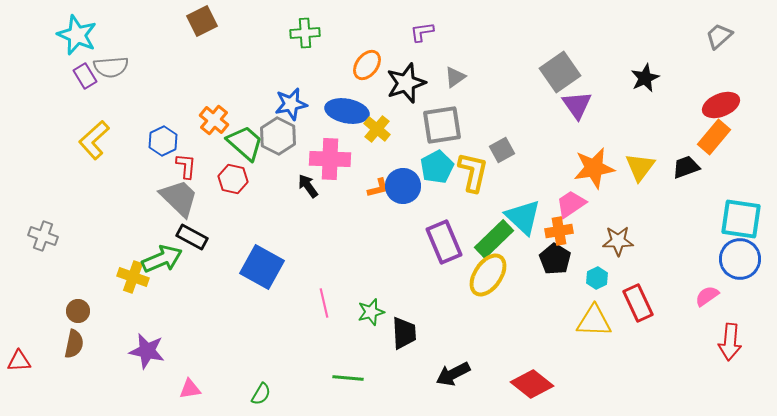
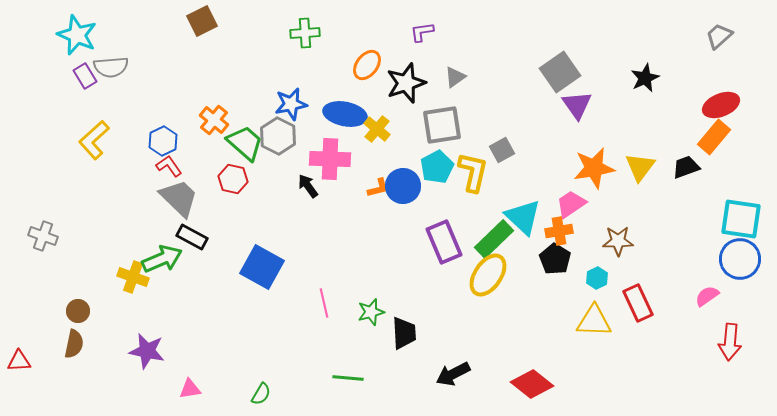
blue ellipse at (347, 111): moved 2 px left, 3 px down
red L-shape at (186, 166): moved 17 px left; rotated 40 degrees counterclockwise
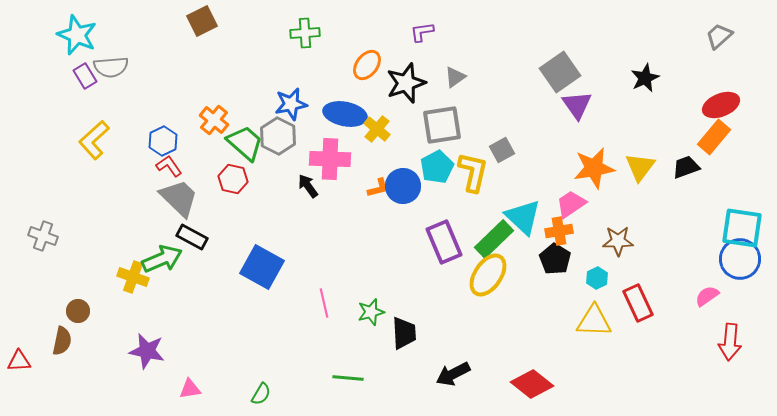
cyan square at (741, 219): moved 1 px right, 9 px down
brown semicircle at (74, 344): moved 12 px left, 3 px up
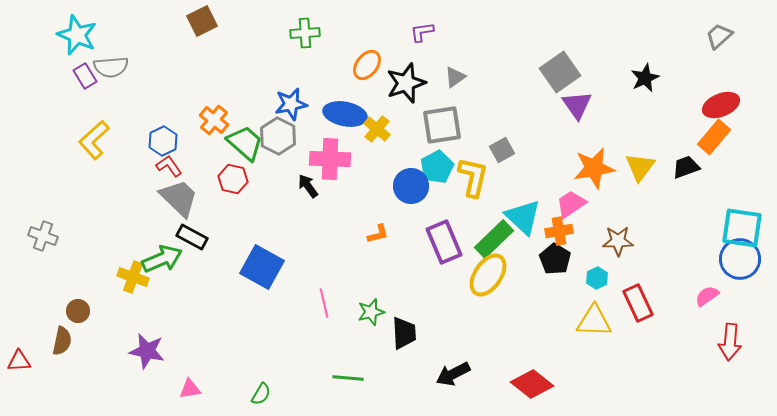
yellow L-shape at (473, 172): moved 5 px down
blue circle at (403, 186): moved 8 px right
orange L-shape at (378, 188): moved 46 px down
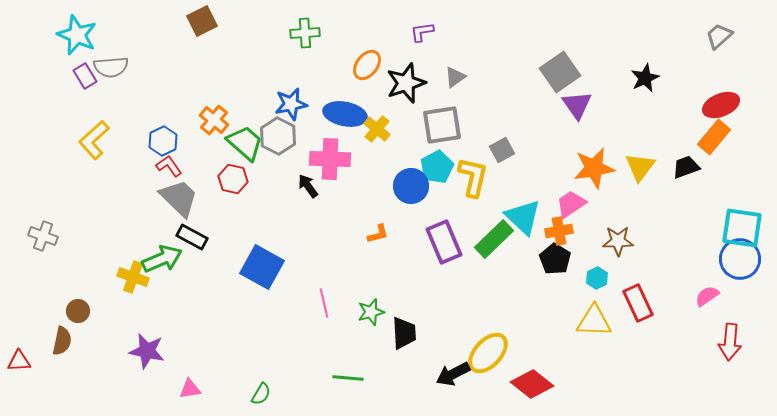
yellow ellipse at (488, 275): moved 78 px down; rotated 9 degrees clockwise
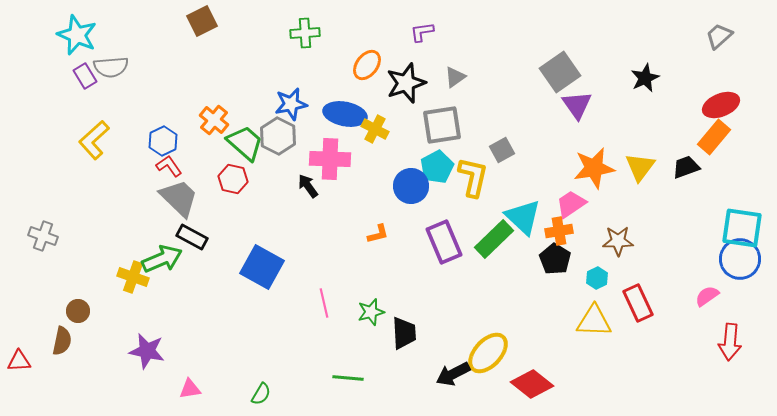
yellow cross at (377, 129): moved 2 px left; rotated 12 degrees counterclockwise
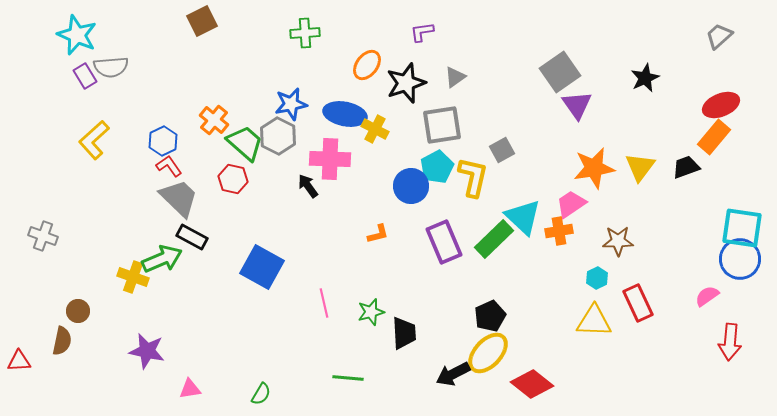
black pentagon at (555, 259): moved 65 px left, 57 px down; rotated 16 degrees clockwise
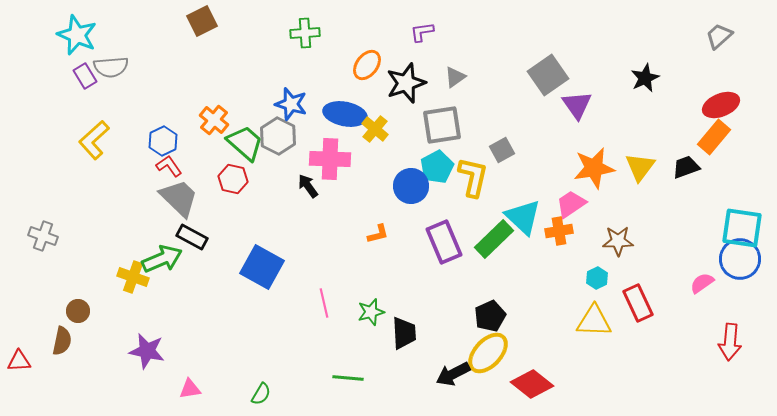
gray square at (560, 72): moved 12 px left, 3 px down
blue star at (291, 104): rotated 28 degrees clockwise
yellow cross at (375, 129): rotated 12 degrees clockwise
pink semicircle at (707, 296): moved 5 px left, 13 px up
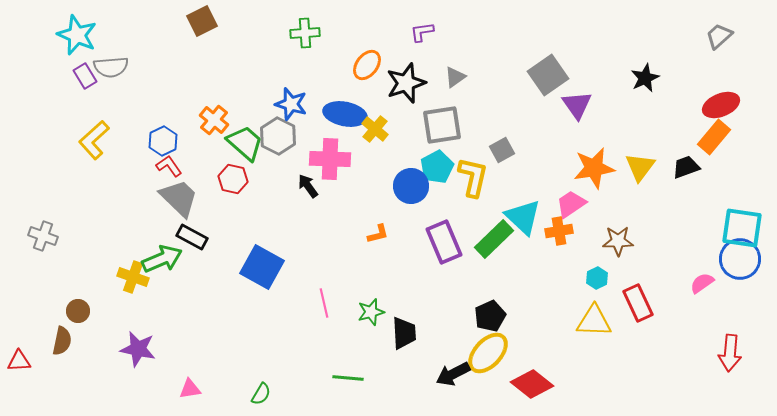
red arrow at (730, 342): moved 11 px down
purple star at (147, 351): moved 9 px left, 2 px up
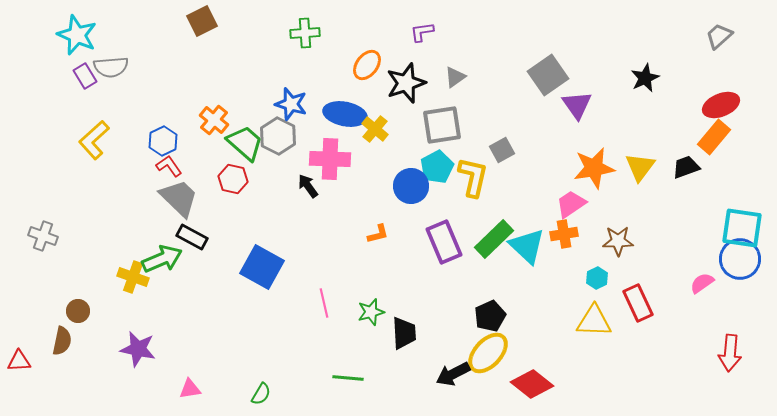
cyan triangle at (523, 217): moved 4 px right, 29 px down
orange cross at (559, 231): moved 5 px right, 3 px down
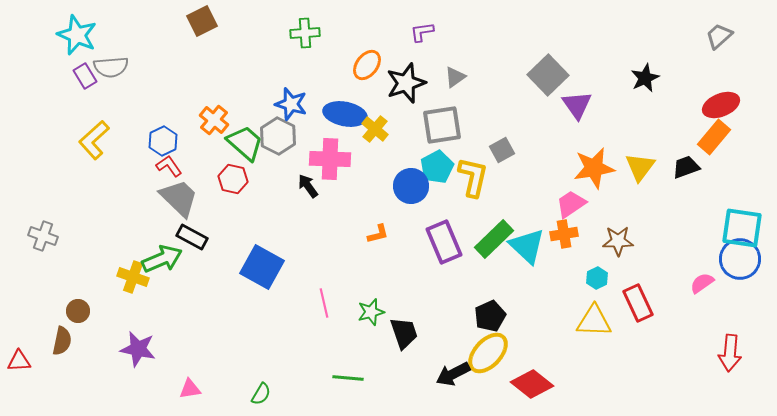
gray square at (548, 75): rotated 9 degrees counterclockwise
black trapezoid at (404, 333): rotated 16 degrees counterclockwise
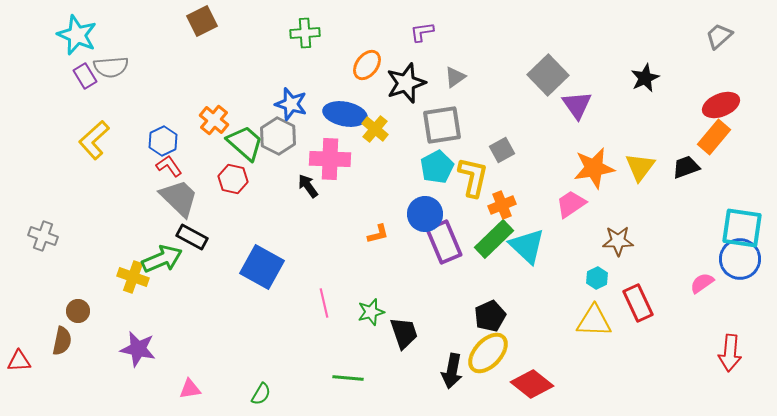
blue circle at (411, 186): moved 14 px right, 28 px down
orange cross at (564, 234): moved 62 px left, 29 px up; rotated 12 degrees counterclockwise
black arrow at (453, 374): moved 1 px left, 3 px up; rotated 52 degrees counterclockwise
